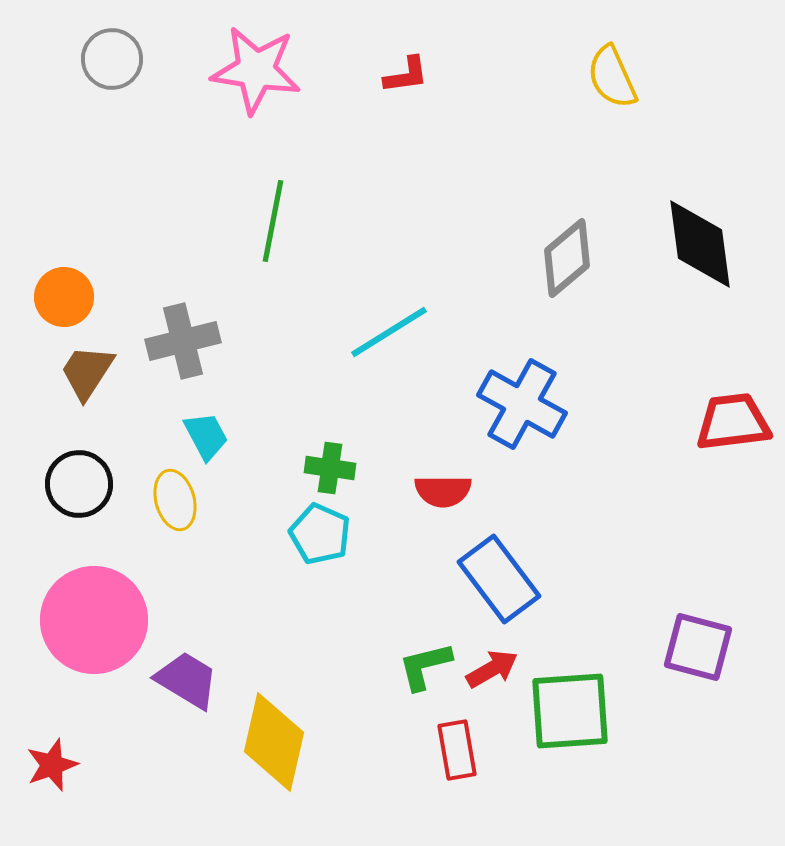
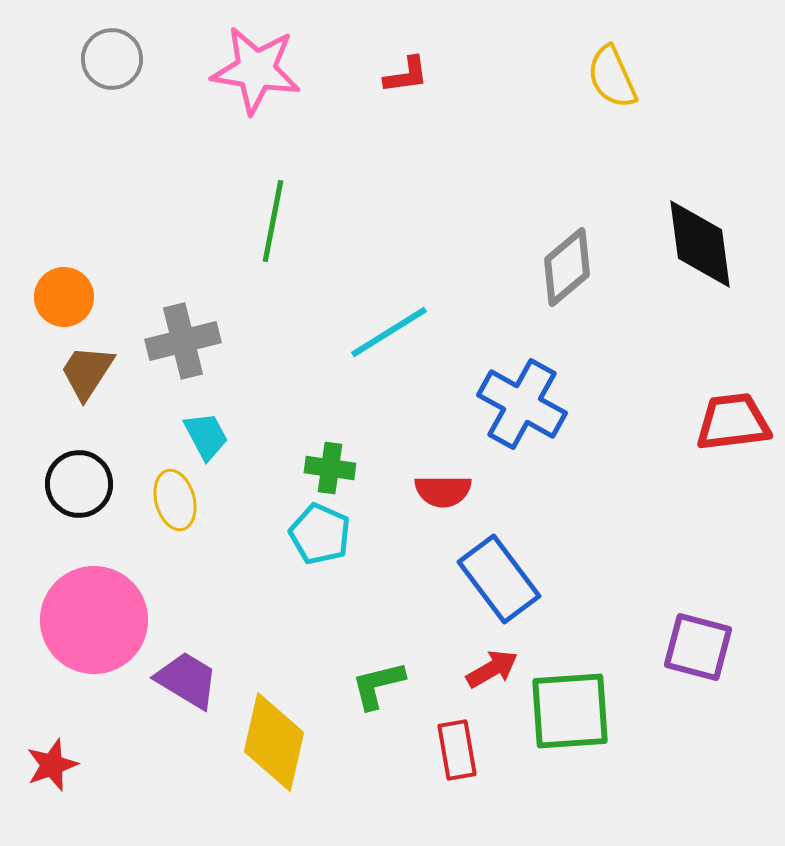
gray diamond: moved 9 px down
green L-shape: moved 47 px left, 19 px down
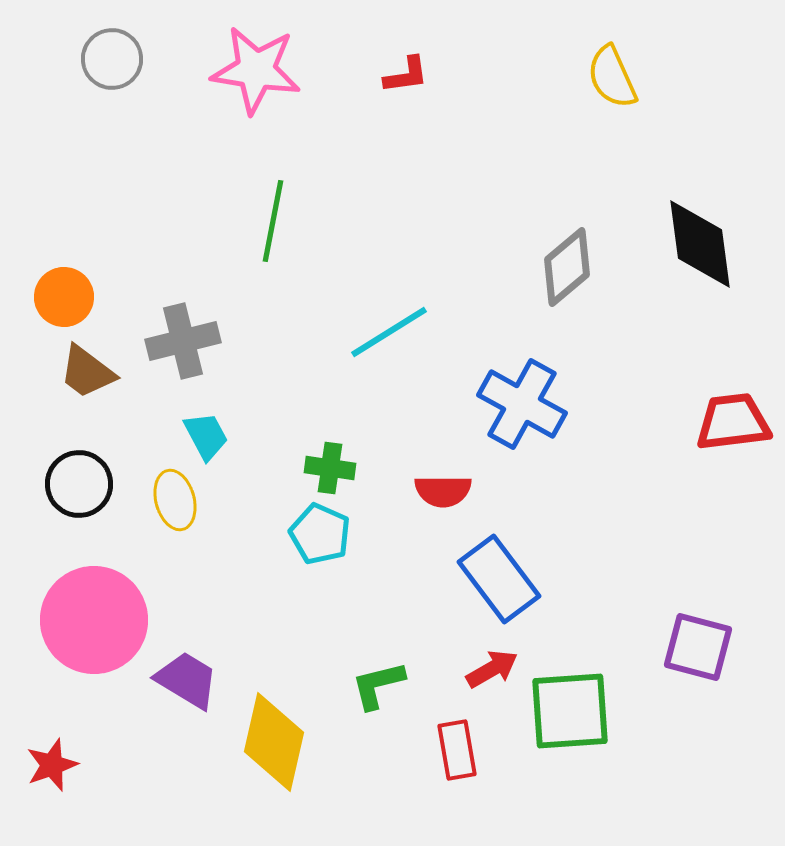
brown trapezoid: rotated 86 degrees counterclockwise
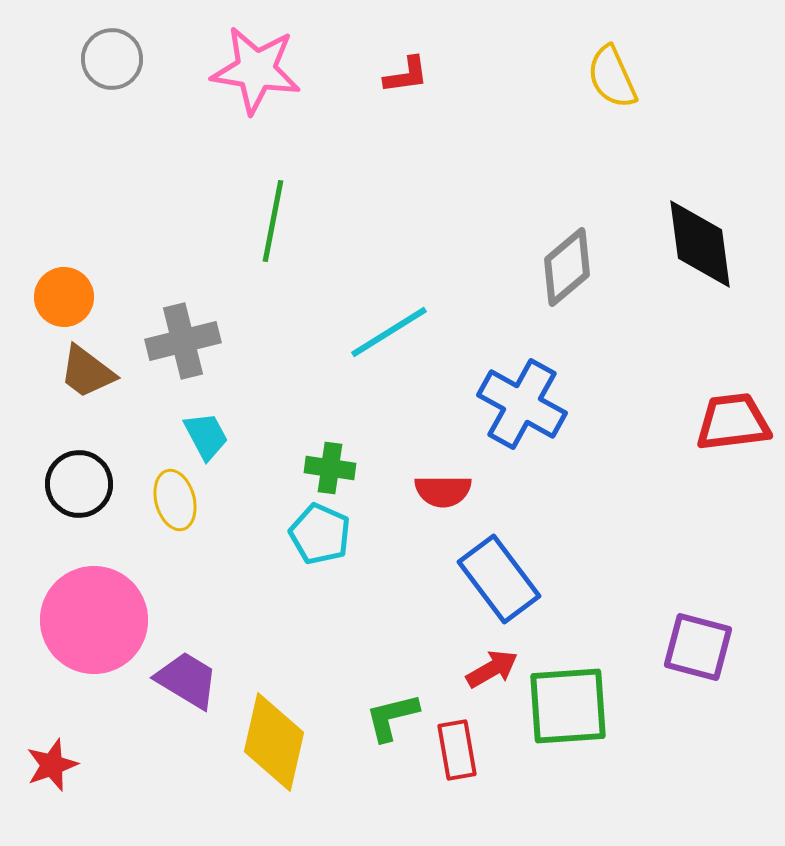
green L-shape: moved 14 px right, 32 px down
green square: moved 2 px left, 5 px up
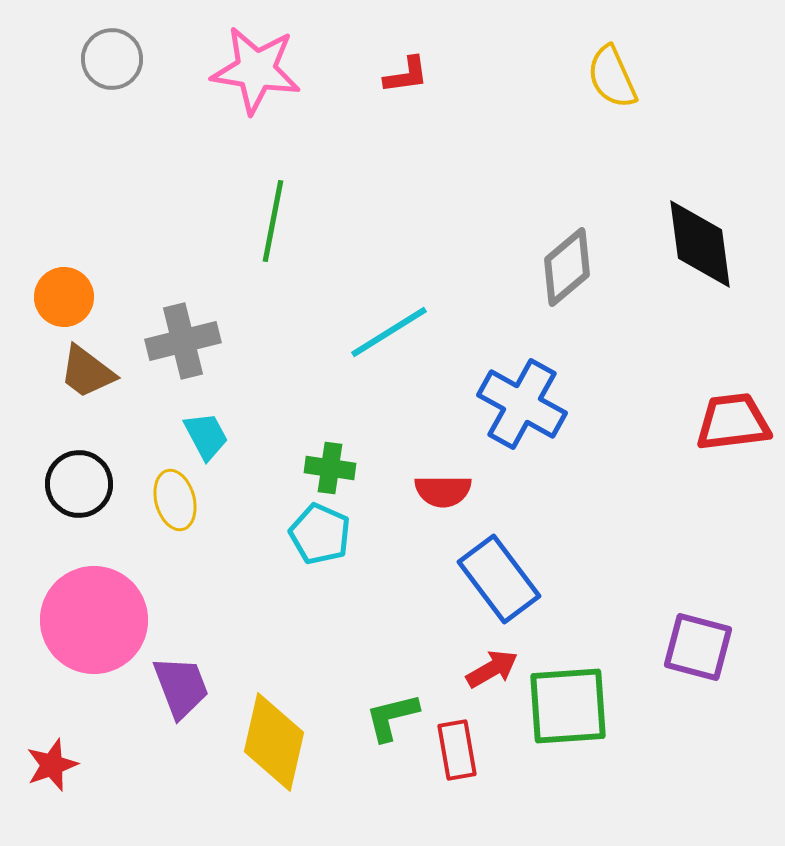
purple trapezoid: moved 6 px left, 7 px down; rotated 38 degrees clockwise
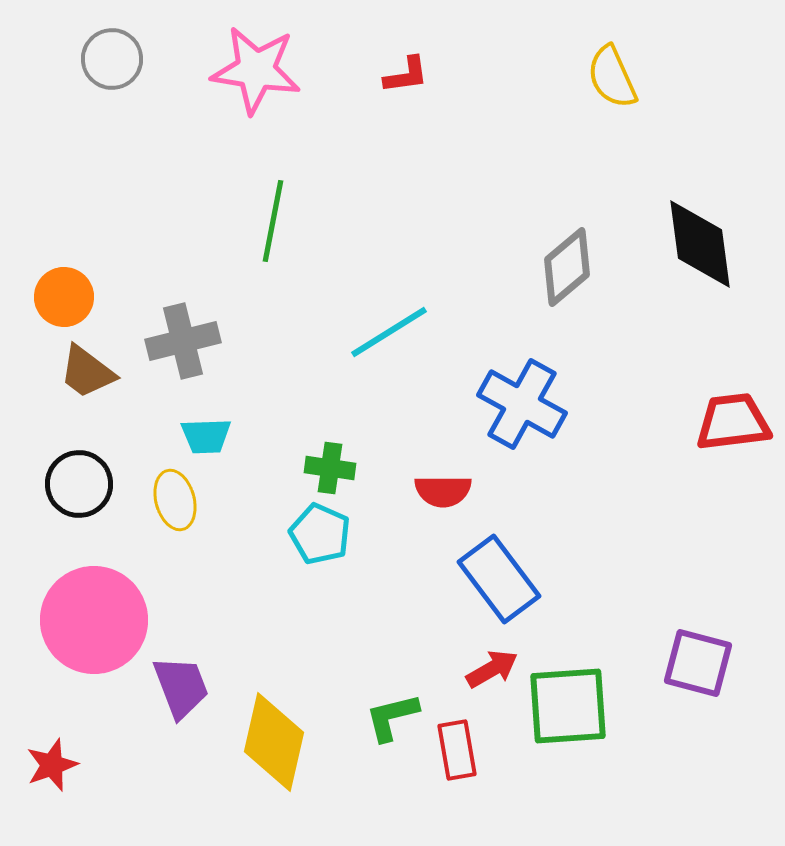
cyan trapezoid: rotated 116 degrees clockwise
purple square: moved 16 px down
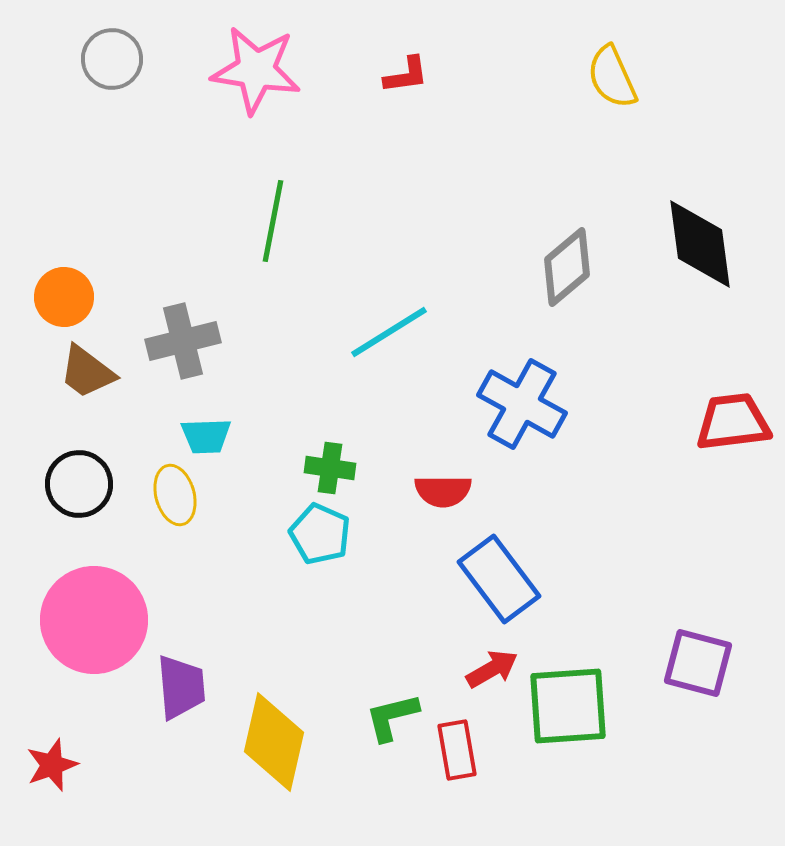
yellow ellipse: moved 5 px up
purple trapezoid: rotated 16 degrees clockwise
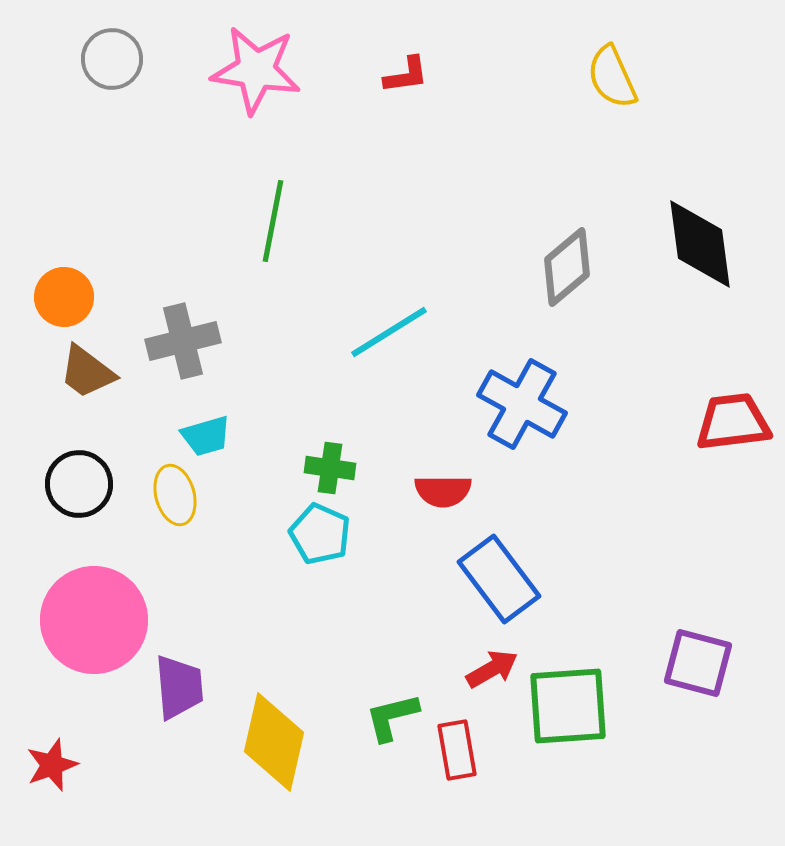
cyan trapezoid: rotated 14 degrees counterclockwise
purple trapezoid: moved 2 px left
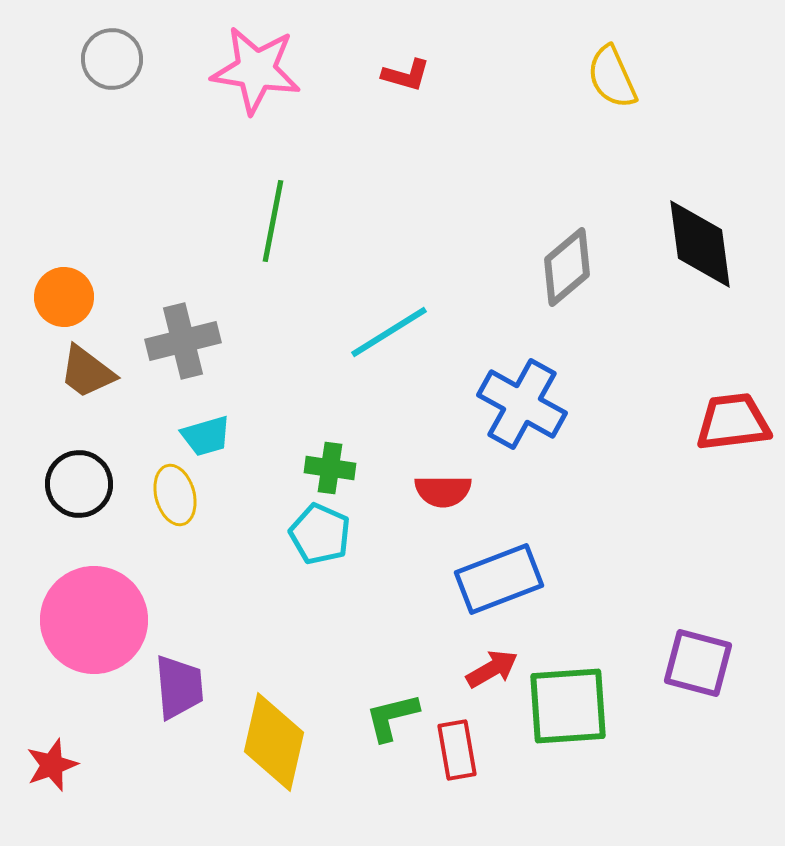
red L-shape: rotated 24 degrees clockwise
blue rectangle: rotated 74 degrees counterclockwise
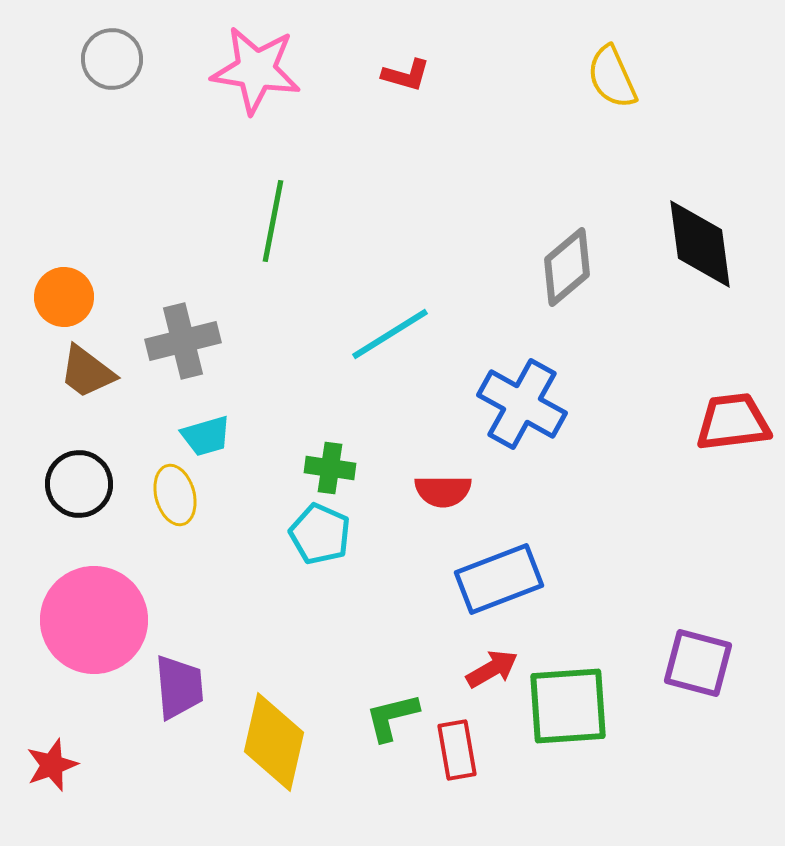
cyan line: moved 1 px right, 2 px down
